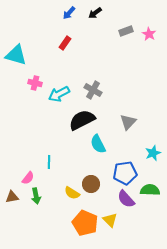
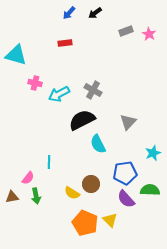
red rectangle: rotated 48 degrees clockwise
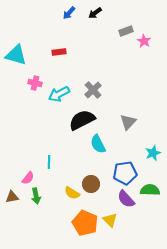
pink star: moved 5 px left, 7 px down
red rectangle: moved 6 px left, 9 px down
gray cross: rotated 18 degrees clockwise
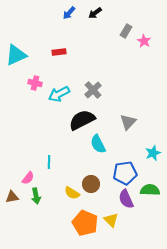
gray rectangle: rotated 40 degrees counterclockwise
cyan triangle: rotated 40 degrees counterclockwise
purple semicircle: rotated 18 degrees clockwise
yellow triangle: moved 1 px right
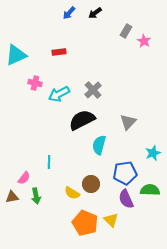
cyan semicircle: moved 1 px right, 1 px down; rotated 42 degrees clockwise
pink semicircle: moved 4 px left
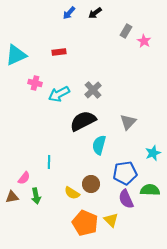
black semicircle: moved 1 px right, 1 px down
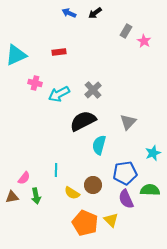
blue arrow: rotated 72 degrees clockwise
cyan line: moved 7 px right, 8 px down
brown circle: moved 2 px right, 1 px down
